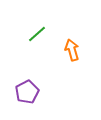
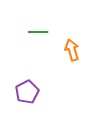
green line: moved 1 px right, 2 px up; rotated 42 degrees clockwise
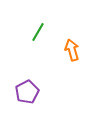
green line: rotated 60 degrees counterclockwise
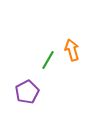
green line: moved 10 px right, 28 px down
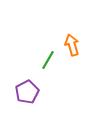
orange arrow: moved 5 px up
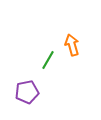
purple pentagon: rotated 15 degrees clockwise
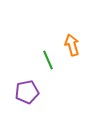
green line: rotated 54 degrees counterclockwise
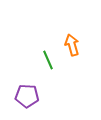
purple pentagon: moved 4 px down; rotated 15 degrees clockwise
